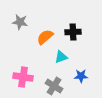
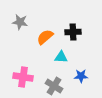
cyan triangle: rotated 24 degrees clockwise
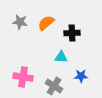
black cross: moved 1 px left, 1 px down
orange semicircle: moved 1 px right, 14 px up
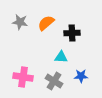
gray cross: moved 5 px up
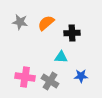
pink cross: moved 2 px right
gray cross: moved 4 px left
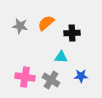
gray star: moved 4 px down
gray cross: moved 1 px right, 1 px up
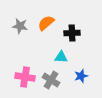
blue star: rotated 16 degrees counterclockwise
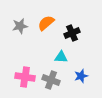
gray star: rotated 21 degrees counterclockwise
black cross: rotated 21 degrees counterclockwise
gray cross: rotated 12 degrees counterclockwise
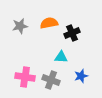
orange semicircle: moved 3 px right; rotated 30 degrees clockwise
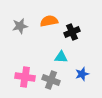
orange semicircle: moved 2 px up
black cross: moved 1 px up
blue star: moved 1 px right, 2 px up
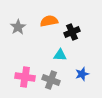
gray star: moved 2 px left, 1 px down; rotated 21 degrees counterclockwise
cyan triangle: moved 1 px left, 2 px up
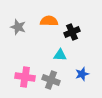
orange semicircle: rotated 12 degrees clockwise
gray star: rotated 21 degrees counterclockwise
